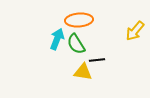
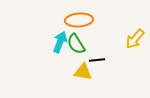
yellow arrow: moved 8 px down
cyan arrow: moved 3 px right, 3 px down
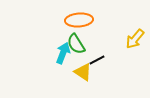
cyan arrow: moved 3 px right, 11 px down
black line: rotated 21 degrees counterclockwise
yellow triangle: rotated 24 degrees clockwise
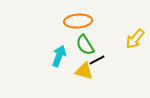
orange ellipse: moved 1 px left, 1 px down
green semicircle: moved 9 px right, 1 px down
cyan arrow: moved 4 px left, 3 px down
yellow triangle: moved 1 px right, 1 px up; rotated 18 degrees counterclockwise
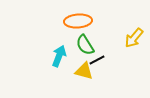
yellow arrow: moved 1 px left, 1 px up
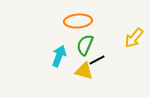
green semicircle: rotated 55 degrees clockwise
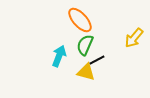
orange ellipse: moved 2 px right, 1 px up; rotated 52 degrees clockwise
yellow triangle: moved 2 px right, 1 px down
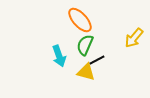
cyan arrow: rotated 140 degrees clockwise
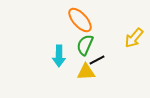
cyan arrow: rotated 20 degrees clockwise
yellow triangle: rotated 18 degrees counterclockwise
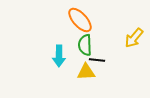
green semicircle: rotated 25 degrees counterclockwise
black line: rotated 35 degrees clockwise
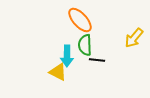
cyan arrow: moved 8 px right
yellow triangle: moved 28 px left; rotated 30 degrees clockwise
